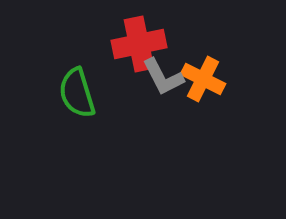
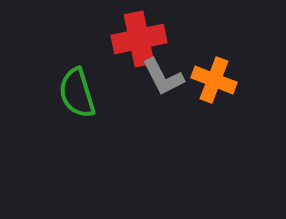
red cross: moved 5 px up
orange cross: moved 11 px right, 1 px down; rotated 6 degrees counterclockwise
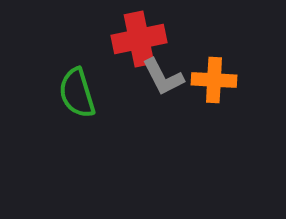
orange cross: rotated 18 degrees counterclockwise
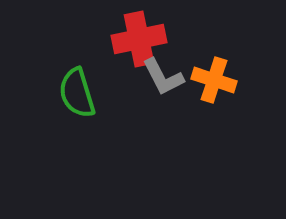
orange cross: rotated 15 degrees clockwise
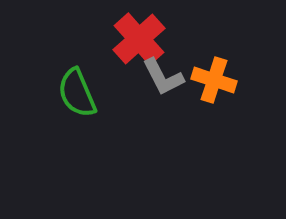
red cross: rotated 30 degrees counterclockwise
green semicircle: rotated 6 degrees counterclockwise
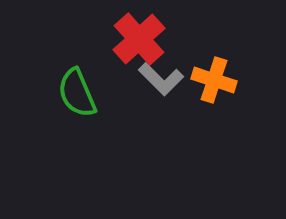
gray L-shape: moved 2 px left, 2 px down; rotated 18 degrees counterclockwise
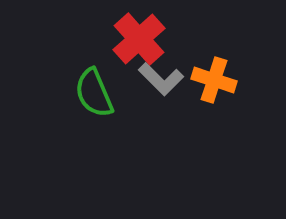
green semicircle: moved 17 px right
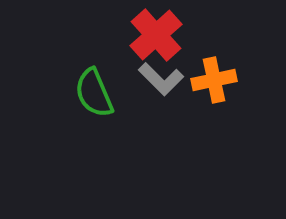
red cross: moved 17 px right, 4 px up
orange cross: rotated 30 degrees counterclockwise
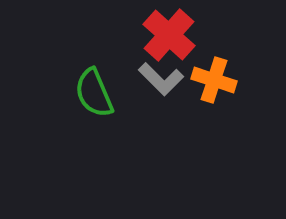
red cross: moved 13 px right; rotated 6 degrees counterclockwise
orange cross: rotated 30 degrees clockwise
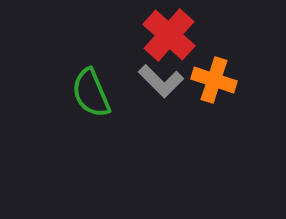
gray L-shape: moved 2 px down
green semicircle: moved 3 px left
